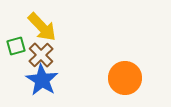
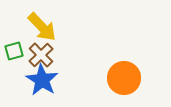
green square: moved 2 px left, 5 px down
orange circle: moved 1 px left
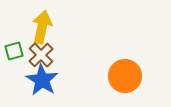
yellow arrow: rotated 124 degrees counterclockwise
orange circle: moved 1 px right, 2 px up
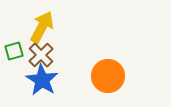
yellow arrow: rotated 16 degrees clockwise
orange circle: moved 17 px left
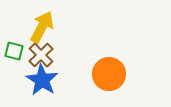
green square: rotated 30 degrees clockwise
orange circle: moved 1 px right, 2 px up
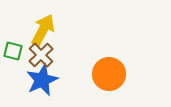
yellow arrow: moved 1 px right, 3 px down
green square: moved 1 px left
blue star: rotated 16 degrees clockwise
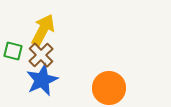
orange circle: moved 14 px down
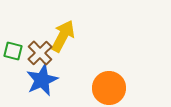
yellow arrow: moved 20 px right, 6 px down
brown cross: moved 1 px left, 2 px up
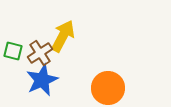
brown cross: rotated 10 degrees clockwise
orange circle: moved 1 px left
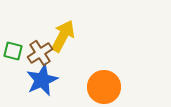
orange circle: moved 4 px left, 1 px up
